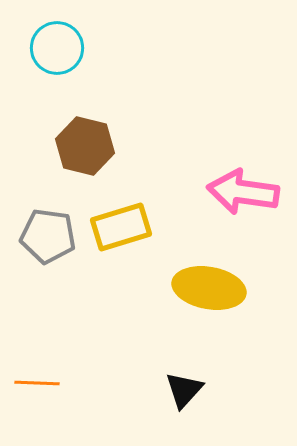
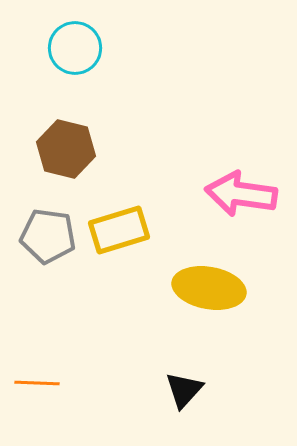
cyan circle: moved 18 px right
brown hexagon: moved 19 px left, 3 px down
pink arrow: moved 2 px left, 2 px down
yellow rectangle: moved 2 px left, 3 px down
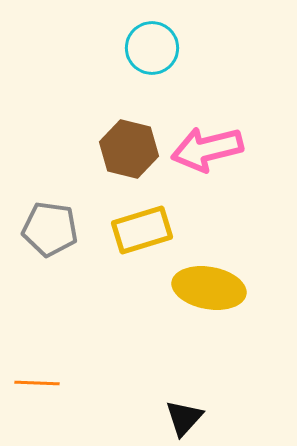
cyan circle: moved 77 px right
brown hexagon: moved 63 px right
pink arrow: moved 34 px left, 45 px up; rotated 22 degrees counterclockwise
yellow rectangle: moved 23 px right
gray pentagon: moved 2 px right, 7 px up
black triangle: moved 28 px down
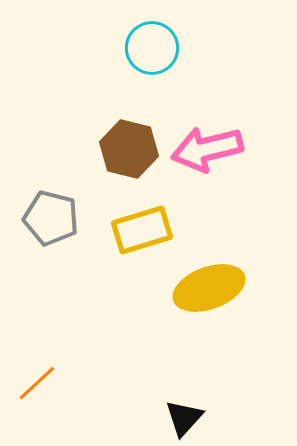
gray pentagon: moved 1 px right, 11 px up; rotated 6 degrees clockwise
yellow ellipse: rotated 30 degrees counterclockwise
orange line: rotated 45 degrees counterclockwise
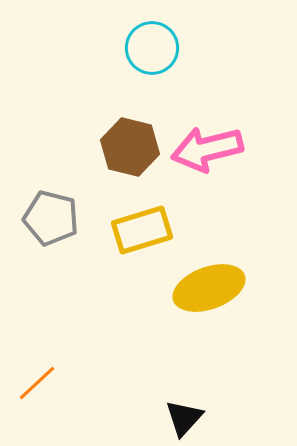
brown hexagon: moved 1 px right, 2 px up
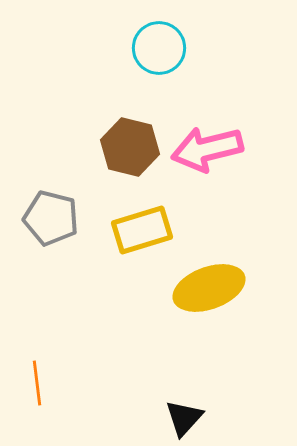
cyan circle: moved 7 px right
orange line: rotated 54 degrees counterclockwise
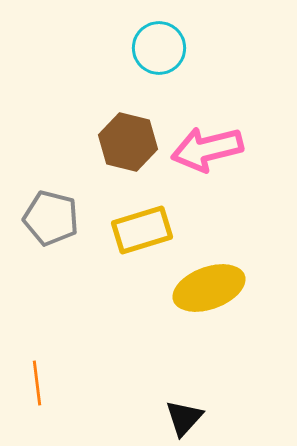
brown hexagon: moved 2 px left, 5 px up
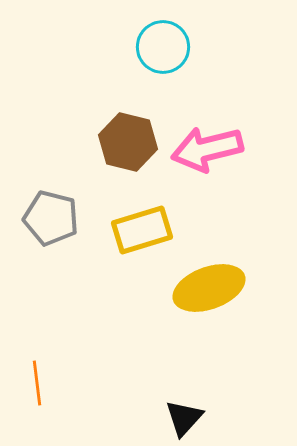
cyan circle: moved 4 px right, 1 px up
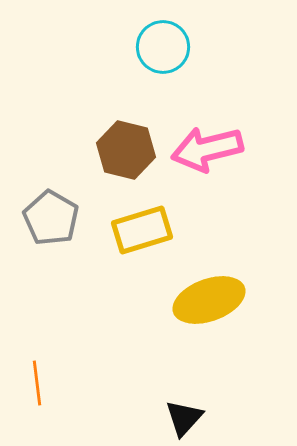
brown hexagon: moved 2 px left, 8 px down
gray pentagon: rotated 16 degrees clockwise
yellow ellipse: moved 12 px down
